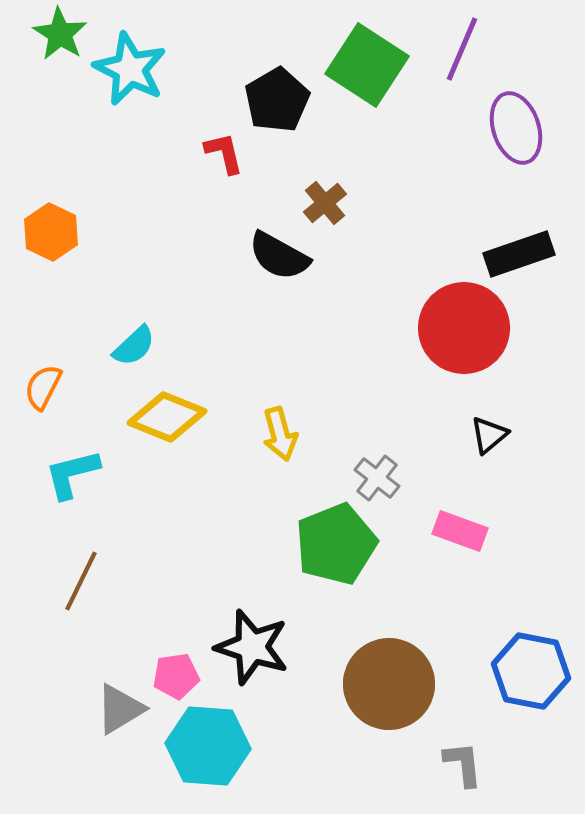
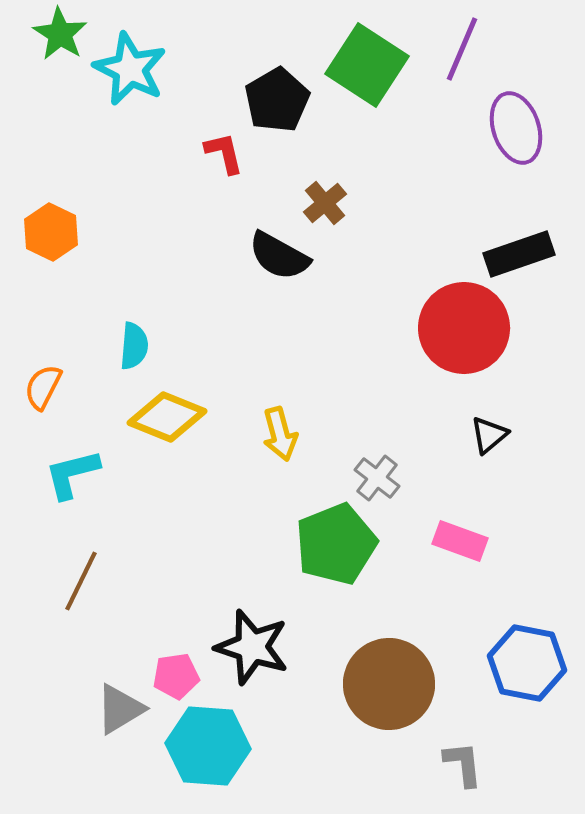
cyan semicircle: rotated 42 degrees counterclockwise
pink rectangle: moved 10 px down
blue hexagon: moved 4 px left, 8 px up
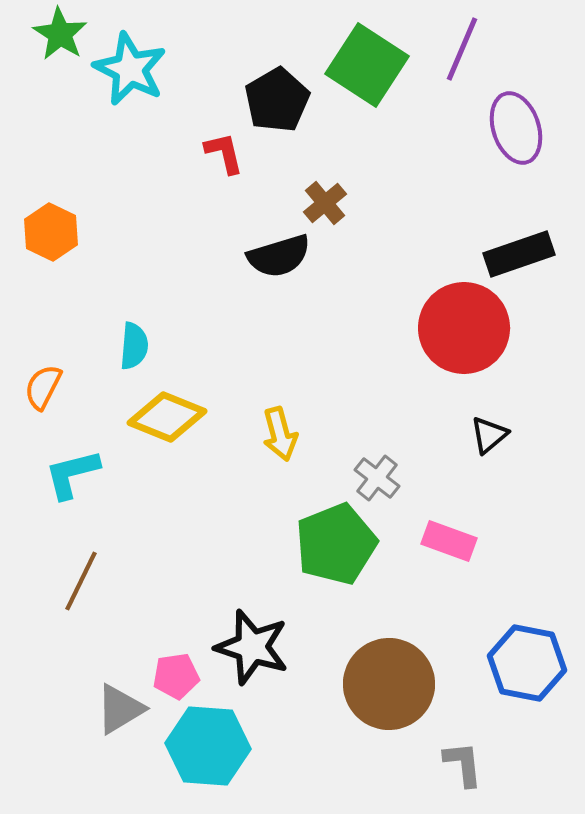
black semicircle: rotated 46 degrees counterclockwise
pink rectangle: moved 11 px left
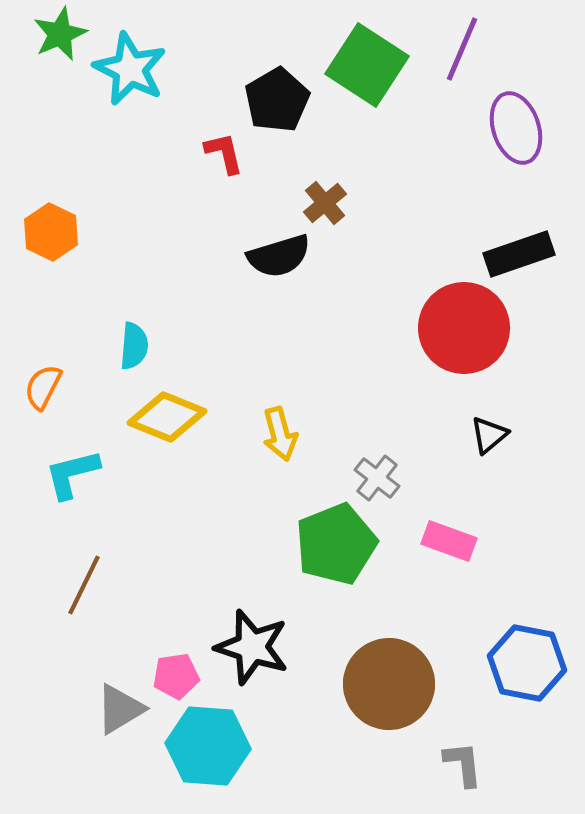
green star: rotated 16 degrees clockwise
brown line: moved 3 px right, 4 px down
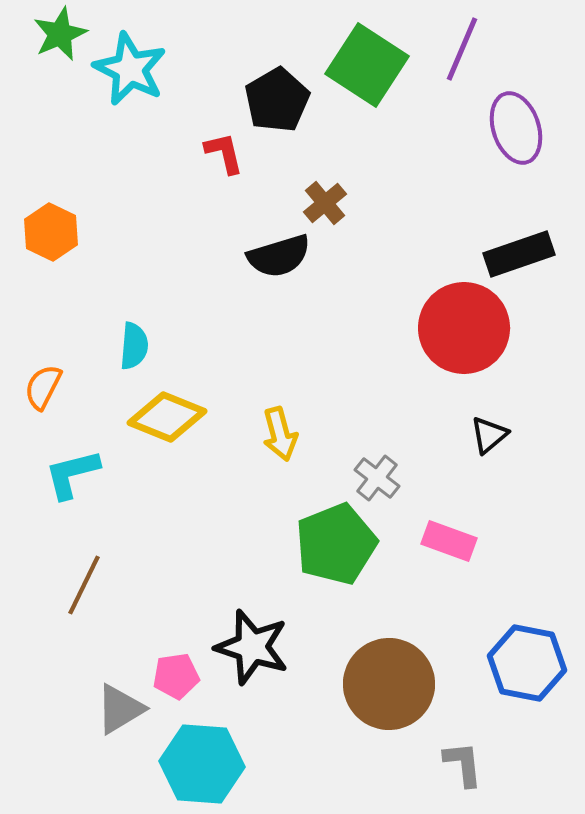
cyan hexagon: moved 6 px left, 18 px down
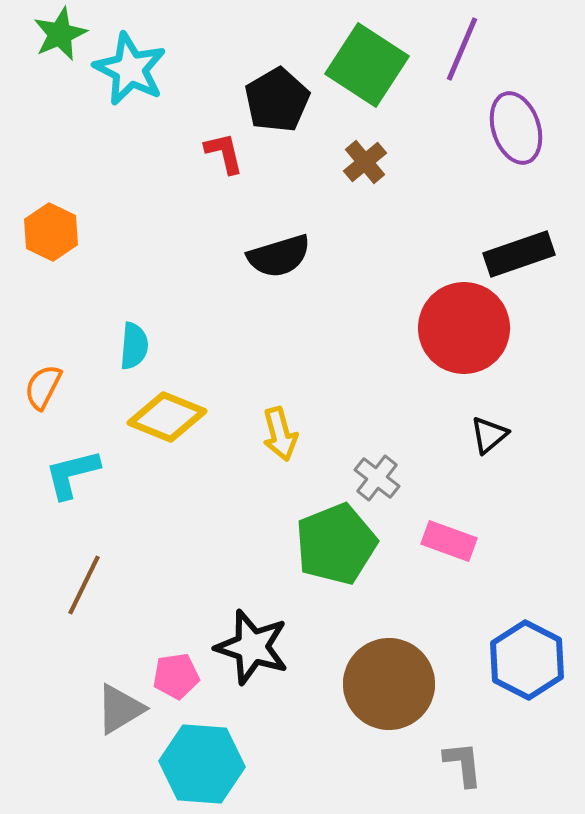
brown cross: moved 40 px right, 41 px up
blue hexagon: moved 3 px up; rotated 16 degrees clockwise
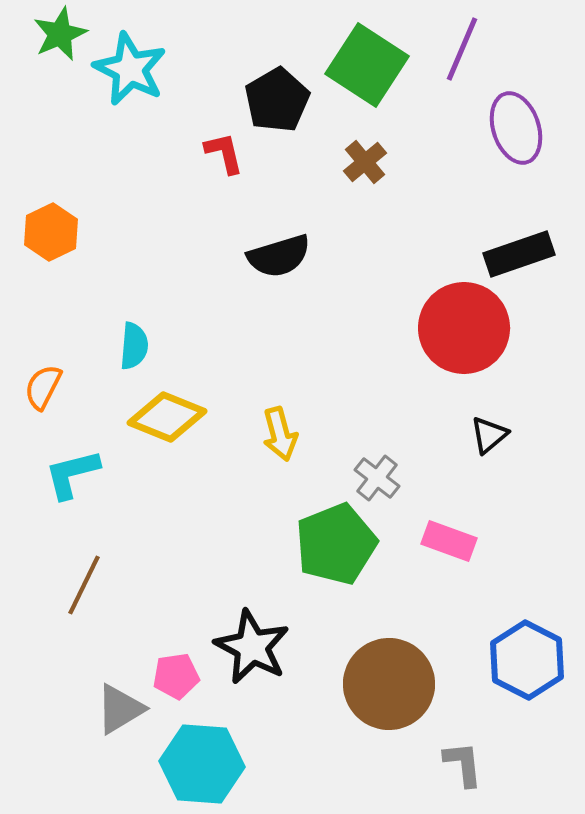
orange hexagon: rotated 8 degrees clockwise
black star: rotated 10 degrees clockwise
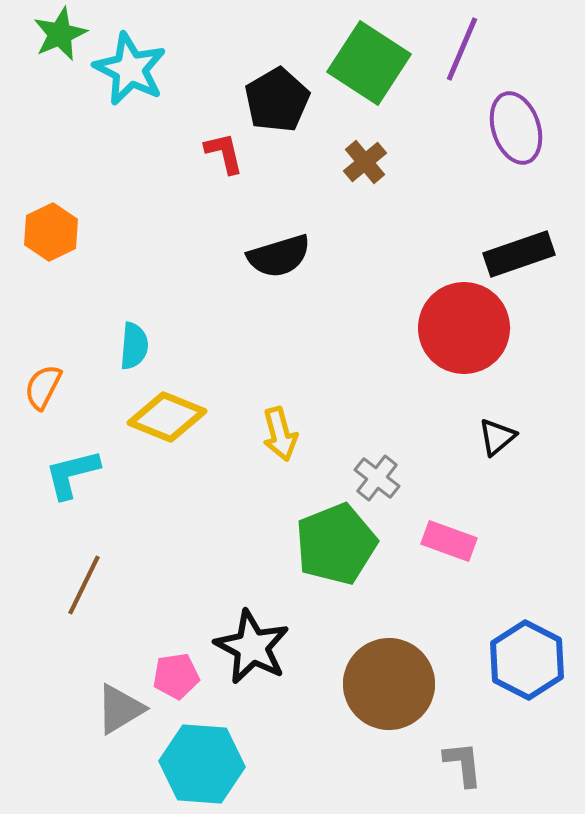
green square: moved 2 px right, 2 px up
black triangle: moved 8 px right, 2 px down
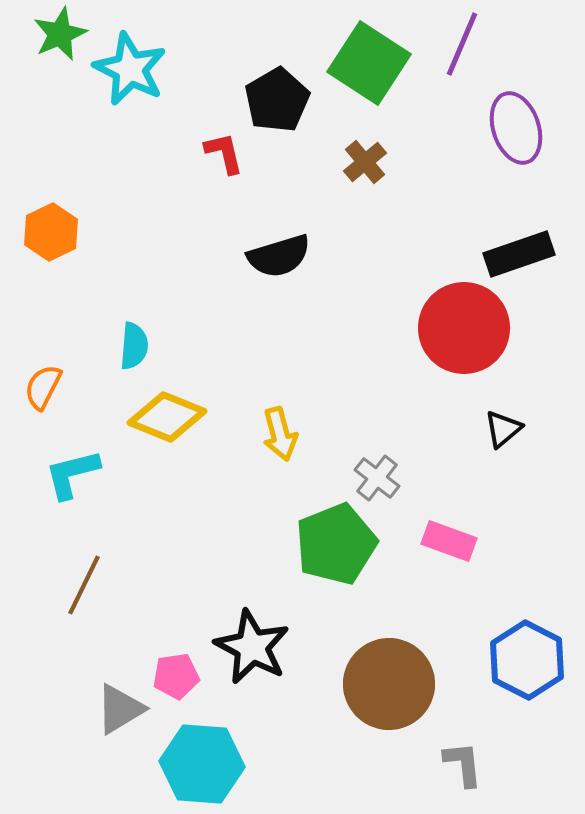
purple line: moved 5 px up
black triangle: moved 6 px right, 8 px up
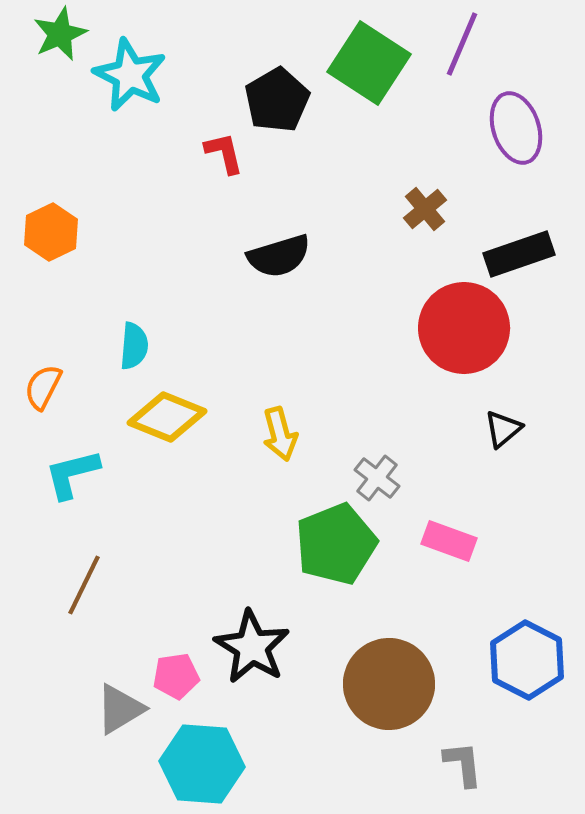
cyan star: moved 6 px down
brown cross: moved 60 px right, 47 px down
black star: rotated 4 degrees clockwise
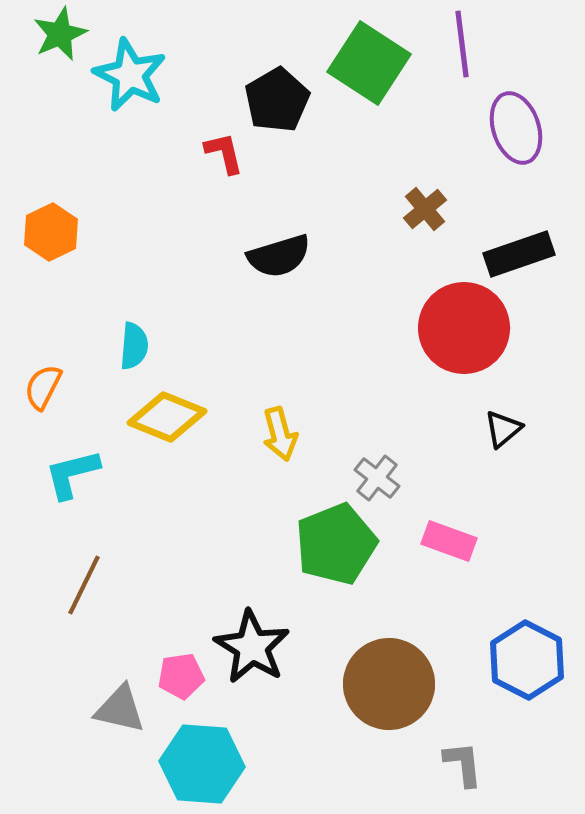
purple line: rotated 30 degrees counterclockwise
pink pentagon: moved 5 px right
gray triangle: rotated 44 degrees clockwise
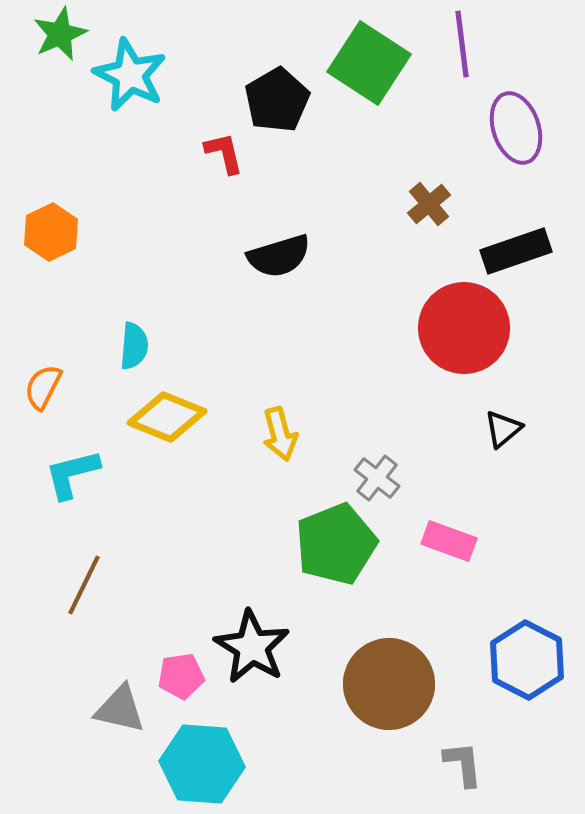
brown cross: moved 4 px right, 5 px up
black rectangle: moved 3 px left, 3 px up
